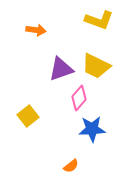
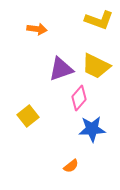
orange arrow: moved 1 px right, 1 px up
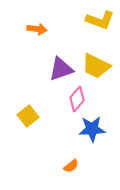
yellow L-shape: moved 1 px right
pink diamond: moved 2 px left, 1 px down
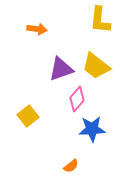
yellow L-shape: rotated 76 degrees clockwise
yellow trapezoid: rotated 12 degrees clockwise
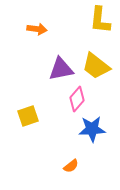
purple triangle: rotated 8 degrees clockwise
yellow square: rotated 20 degrees clockwise
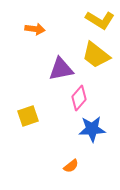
yellow L-shape: rotated 64 degrees counterclockwise
orange arrow: moved 2 px left
yellow trapezoid: moved 11 px up
pink diamond: moved 2 px right, 1 px up
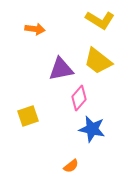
yellow trapezoid: moved 2 px right, 6 px down
blue star: rotated 16 degrees clockwise
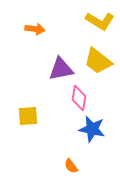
yellow L-shape: moved 1 px down
pink diamond: rotated 30 degrees counterclockwise
yellow square: rotated 15 degrees clockwise
orange semicircle: rotated 91 degrees clockwise
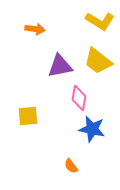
purple triangle: moved 1 px left, 3 px up
